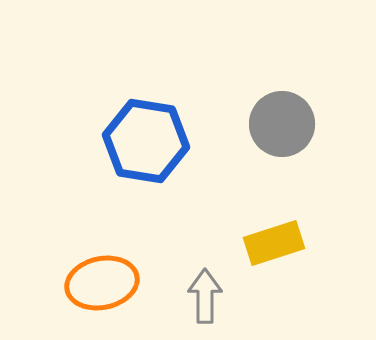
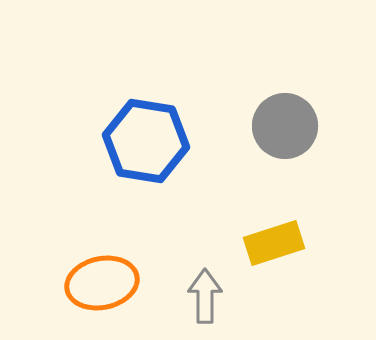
gray circle: moved 3 px right, 2 px down
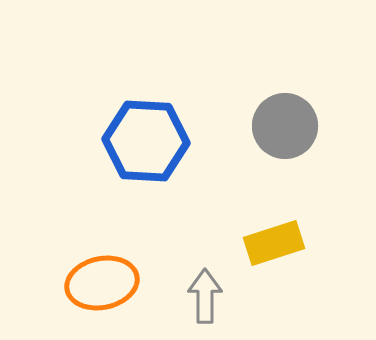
blue hexagon: rotated 6 degrees counterclockwise
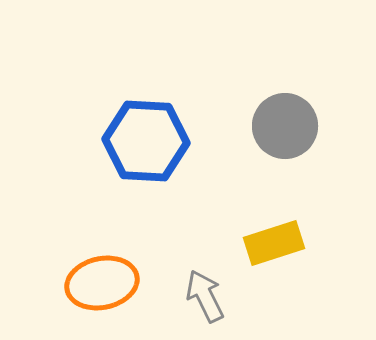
gray arrow: rotated 26 degrees counterclockwise
